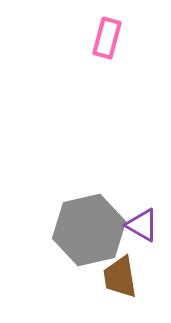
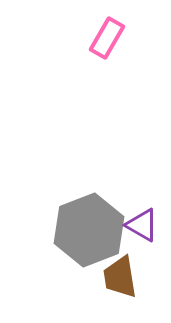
pink rectangle: rotated 15 degrees clockwise
gray hexagon: rotated 8 degrees counterclockwise
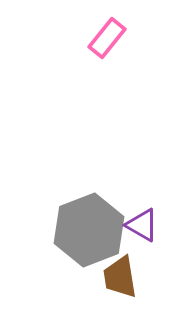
pink rectangle: rotated 9 degrees clockwise
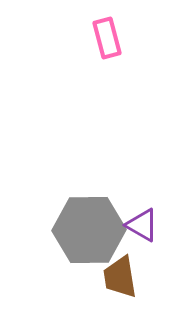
pink rectangle: rotated 54 degrees counterclockwise
gray hexagon: rotated 20 degrees clockwise
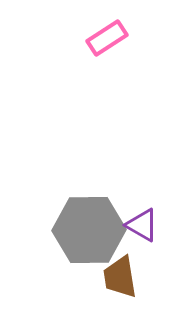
pink rectangle: rotated 72 degrees clockwise
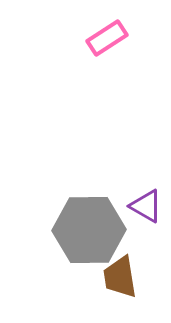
purple triangle: moved 4 px right, 19 px up
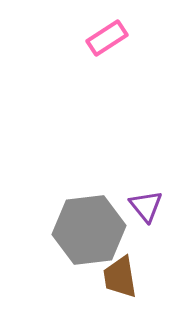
purple triangle: rotated 21 degrees clockwise
gray hexagon: rotated 6 degrees counterclockwise
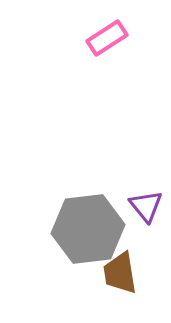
gray hexagon: moved 1 px left, 1 px up
brown trapezoid: moved 4 px up
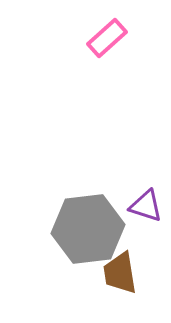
pink rectangle: rotated 9 degrees counterclockwise
purple triangle: rotated 33 degrees counterclockwise
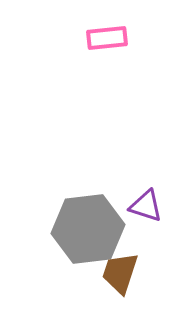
pink rectangle: rotated 36 degrees clockwise
brown trapezoid: rotated 27 degrees clockwise
